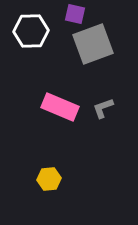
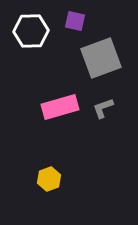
purple square: moved 7 px down
gray square: moved 8 px right, 14 px down
pink rectangle: rotated 39 degrees counterclockwise
yellow hexagon: rotated 15 degrees counterclockwise
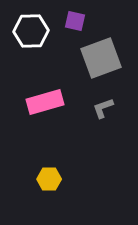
pink rectangle: moved 15 px left, 5 px up
yellow hexagon: rotated 20 degrees clockwise
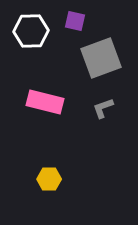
pink rectangle: rotated 30 degrees clockwise
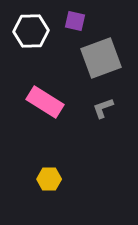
pink rectangle: rotated 18 degrees clockwise
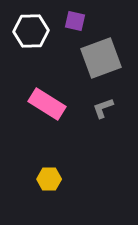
pink rectangle: moved 2 px right, 2 px down
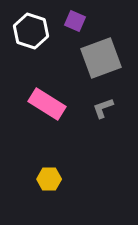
purple square: rotated 10 degrees clockwise
white hexagon: rotated 20 degrees clockwise
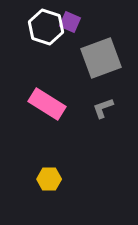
purple square: moved 5 px left, 1 px down
white hexagon: moved 15 px right, 4 px up
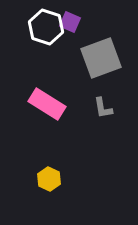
gray L-shape: rotated 80 degrees counterclockwise
yellow hexagon: rotated 25 degrees clockwise
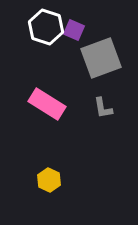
purple square: moved 4 px right, 8 px down
yellow hexagon: moved 1 px down
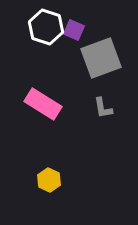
pink rectangle: moved 4 px left
